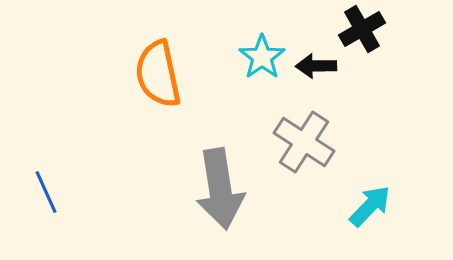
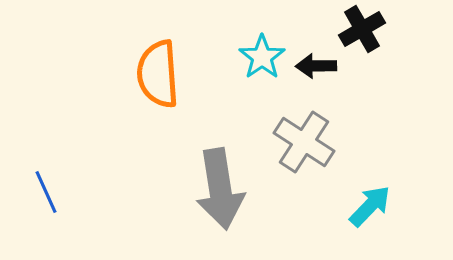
orange semicircle: rotated 8 degrees clockwise
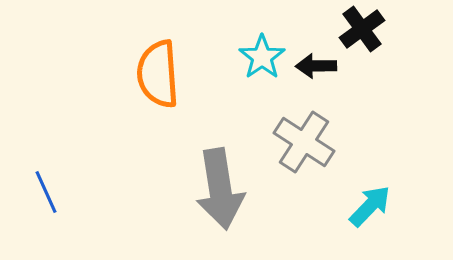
black cross: rotated 6 degrees counterclockwise
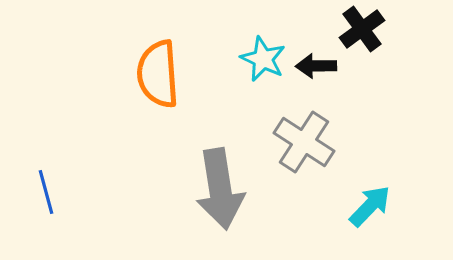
cyan star: moved 1 px right, 2 px down; rotated 12 degrees counterclockwise
blue line: rotated 9 degrees clockwise
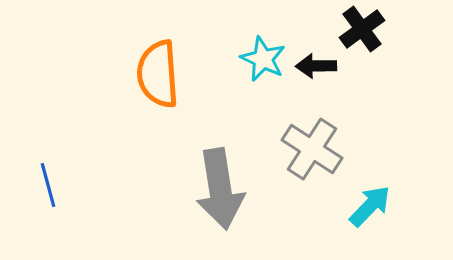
gray cross: moved 8 px right, 7 px down
blue line: moved 2 px right, 7 px up
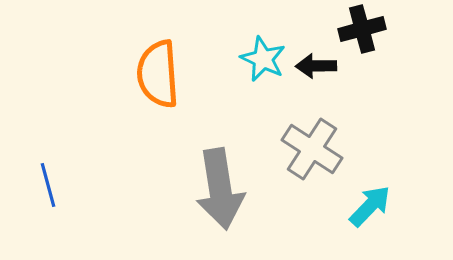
black cross: rotated 21 degrees clockwise
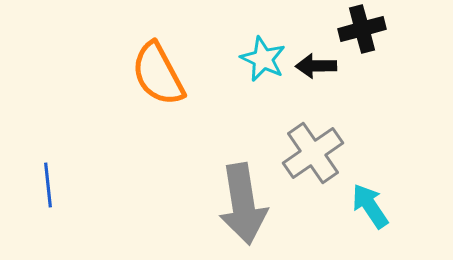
orange semicircle: rotated 24 degrees counterclockwise
gray cross: moved 1 px right, 4 px down; rotated 22 degrees clockwise
blue line: rotated 9 degrees clockwise
gray arrow: moved 23 px right, 15 px down
cyan arrow: rotated 78 degrees counterclockwise
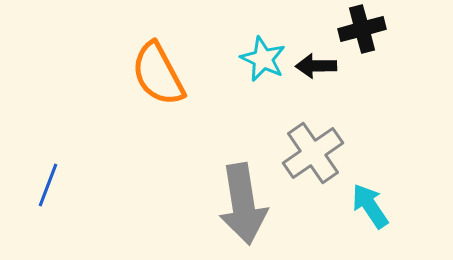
blue line: rotated 27 degrees clockwise
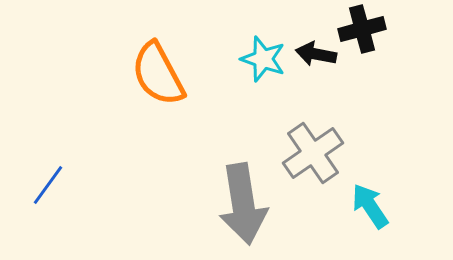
cyan star: rotated 6 degrees counterclockwise
black arrow: moved 12 px up; rotated 12 degrees clockwise
blue line: rotated 15 degrees clockwise
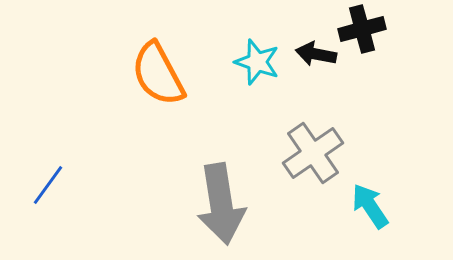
cyan star: moved 6 px left, 3 px down
gray arrow: moved 22 px left
